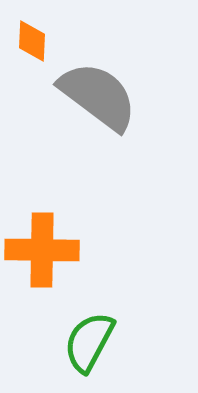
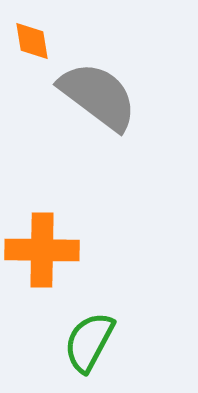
orange diamond: rotated 12 degrees counterclockwise
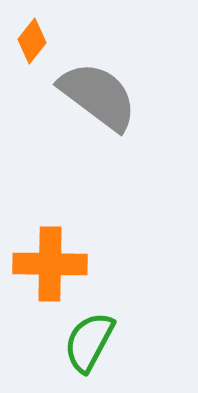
orange diamond: rotated 48 degrees clockwise
orange cross: moved 8 px right, 14 px down
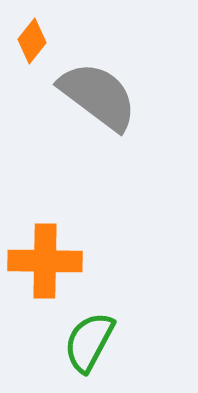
orange cross: moved 5 px left, 3 px up
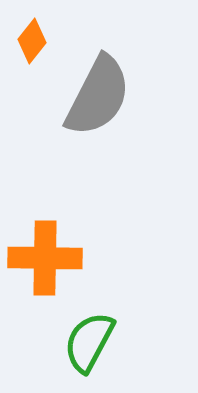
gray semicircle: rotated 80 degrees clockwise
orange cross: moved 3 px up
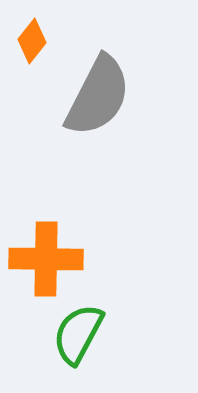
orange cross: moved 1 px right, 1 px down
green semicircle: moved 11 px left, 8 px up
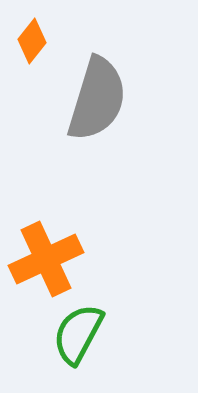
gray semicircle: moved 1 px left, 3 px down; rotated 10 degrees counterclockwise
orange cross: rotated 26 degrees counterclockwise
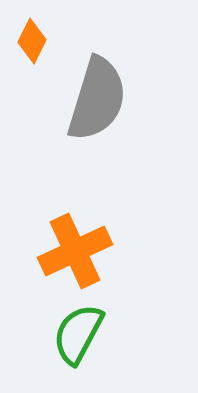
orange diamond: rotated 12 degrees counterclockwise
orange cross: moved 29 px right, 8 px up
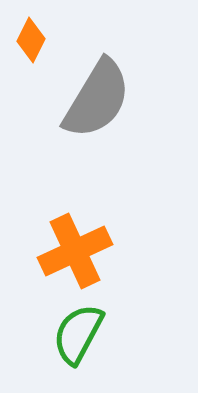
orange diamond: moved 1 px left, 1 px up
gray semicircle: rotated 14 degrees clockwise
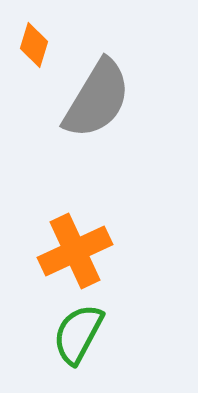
orange diamond: moved 3 px right, 5 px down; rotated 9 degrees counterclockwise
